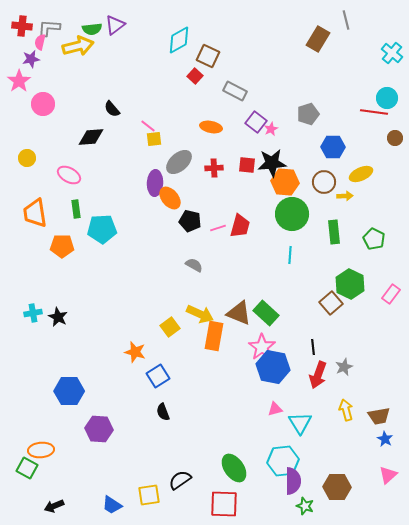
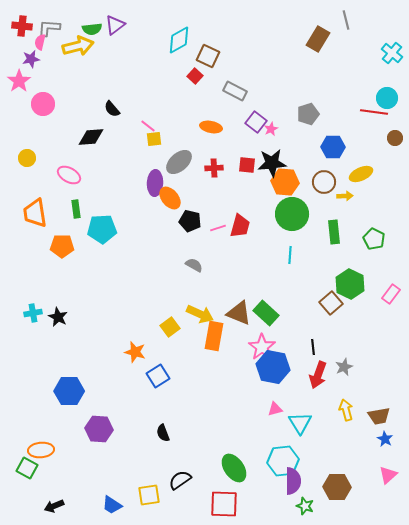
black semicircle at (163, 412): moved 21 px down
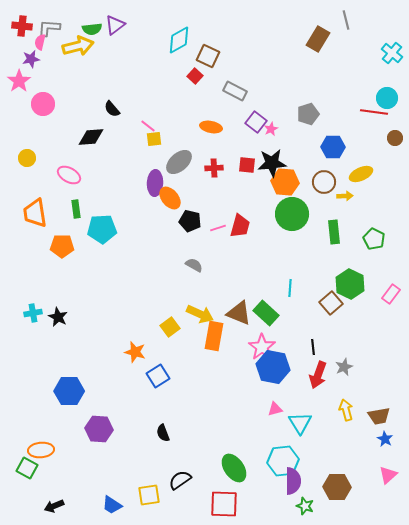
cyan line at (290, 255): moved 33 px down
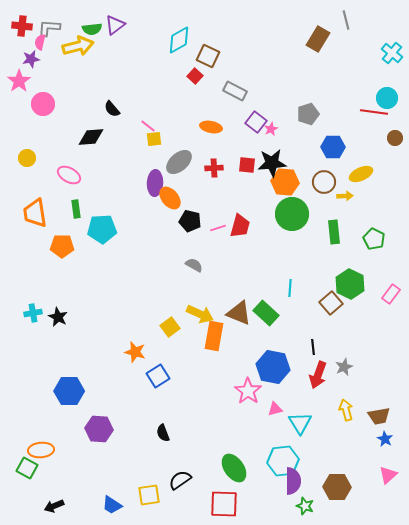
pink star at (262, 347): moved 14 px left, 44 px down
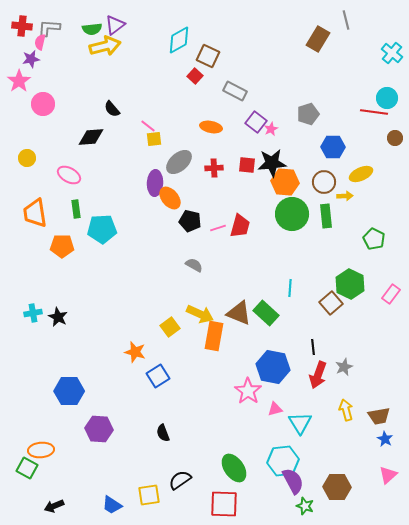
yellow arrow at (78, 46): moved 27 px right
green rectangle at (334, 232): moved 8 px left, 16 px up
purple semicircle at (293, 481): rotated 28 degrees counterclockwise
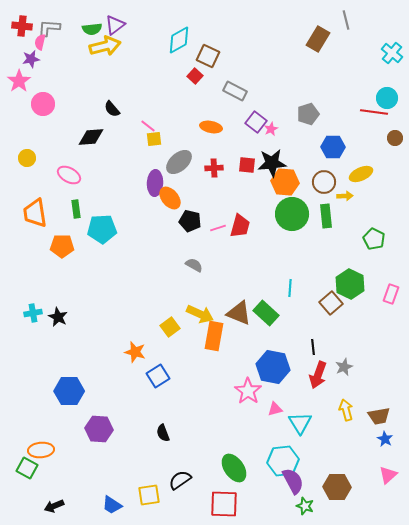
pink rectangle at (391, 294): rotated 18 degrees counterclockwise
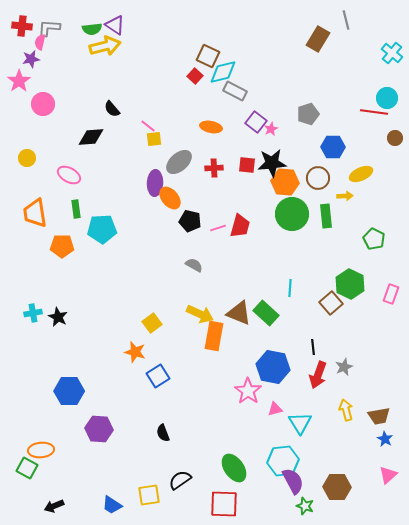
purple triangle at (115, 25): rotated 50 degrees counterclockwise
cyan diamond at (179, 40): moved 44 px right, 32 px down; rotated 16 degrees clockwise
brown circle at (324, 182): moved 6 px left, 4 px up
yellow square at (170, 327): moved 18 px left, 4 px up
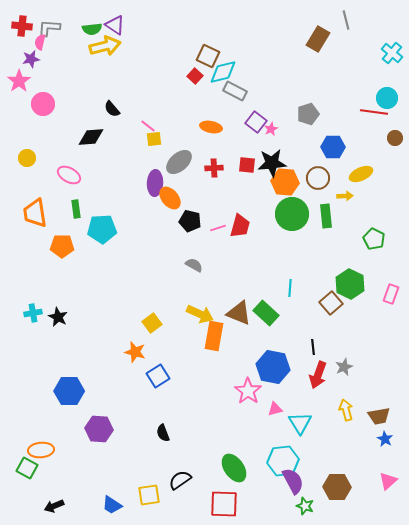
pink triangle at (388, 475): moved 6 px down
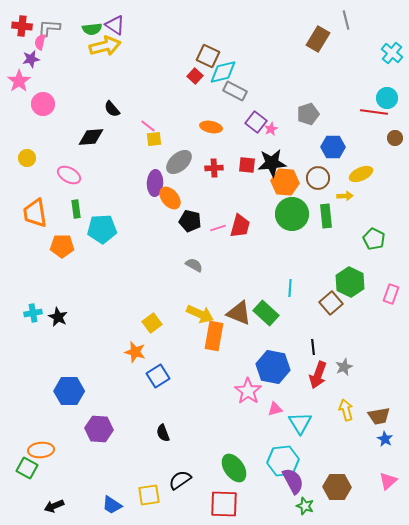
green hexagon at (350, 284): moved 2 px up
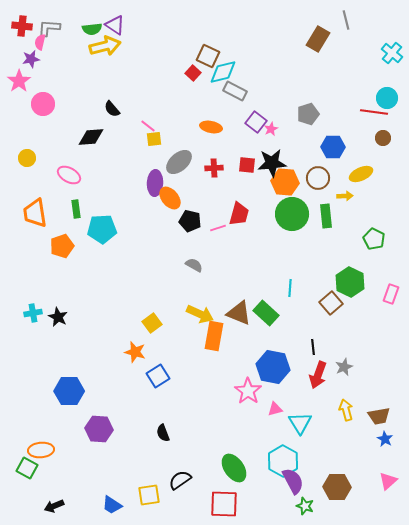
red square at (195, 76): moved 2 px left, 3 px up
brown circle at (395, 138): moved 12 px left
red trapezoid at (240, 226): moved 1 px left, 12 px up
orange pentagon at (62, 246): rotated 20 degrees counterclockwise
cyan hexagon at (283, 461): rotated 24 degrees counterclockwise
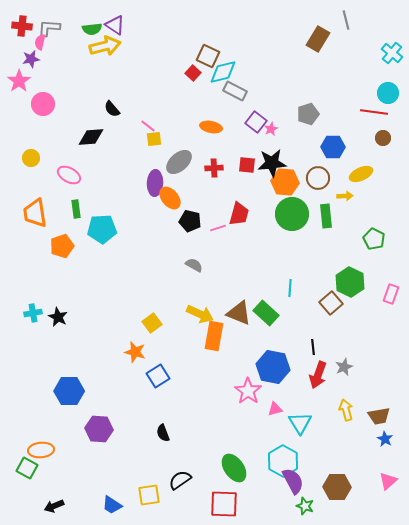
cyan circle at (387, 98): moved 1 px right, 5 px up
yellow circle at (27, 158): moved 4 px right
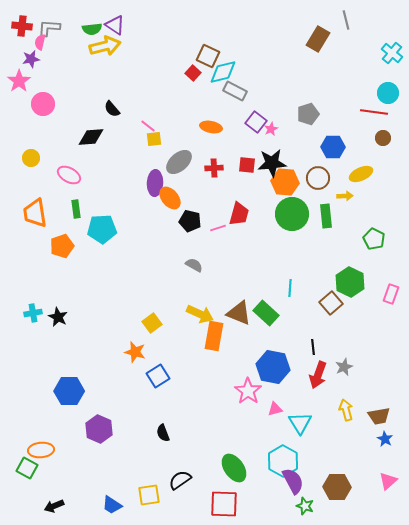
purple hexagon at (99, 429): rotated 20 degrees clockwise
